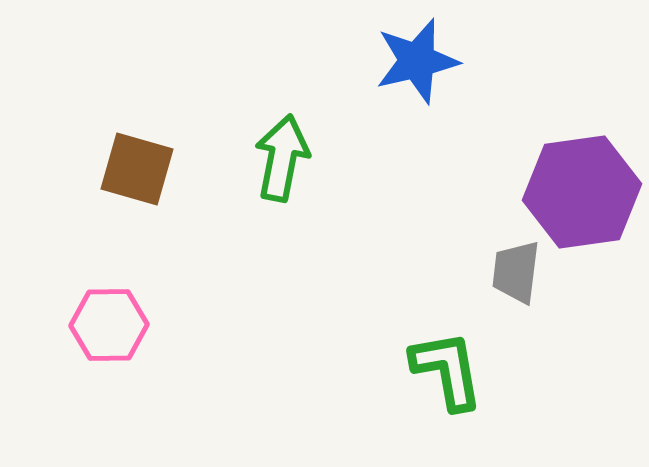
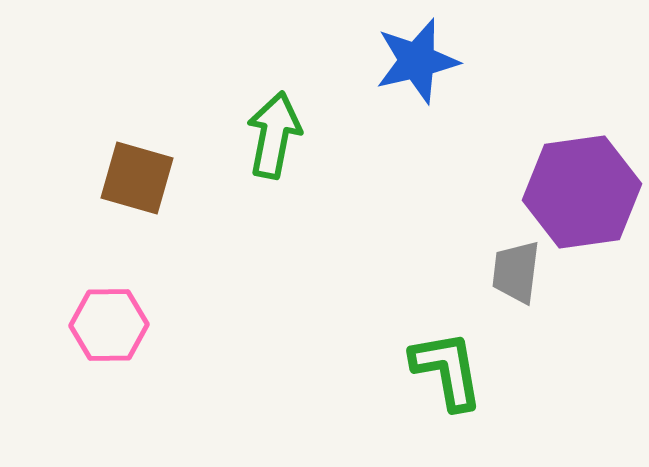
green arrow: moved 8 px left, 23 px up
brown square: moved 9 px down
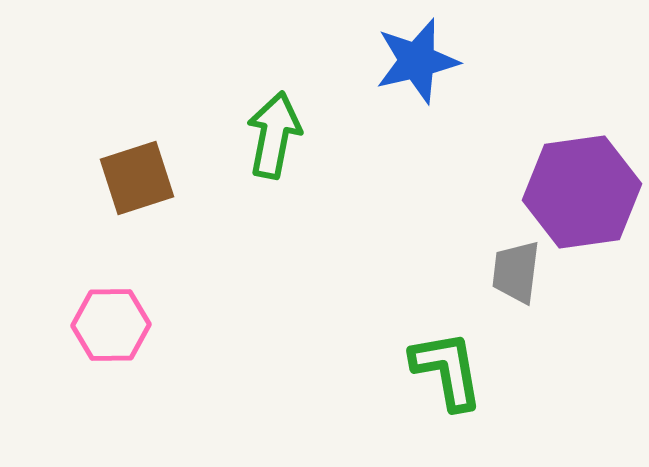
brown square: rotated 34 degrees counterclockwise
pink hexagon: moved 2 px right
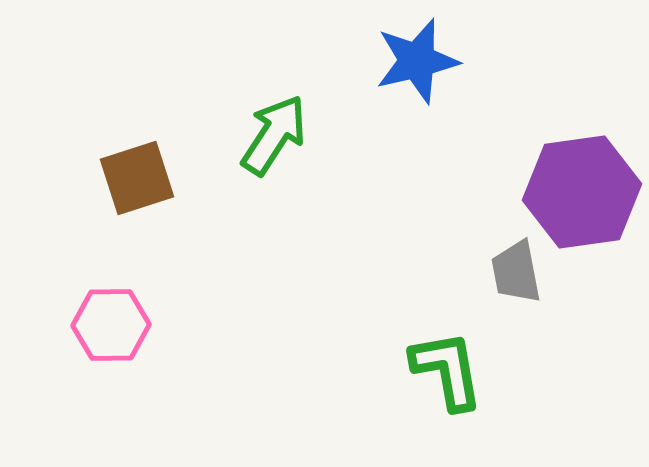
green arrow: rotated 22 degrees clockwise
gray trapezoid: rotated 18 degrees counterclockwise
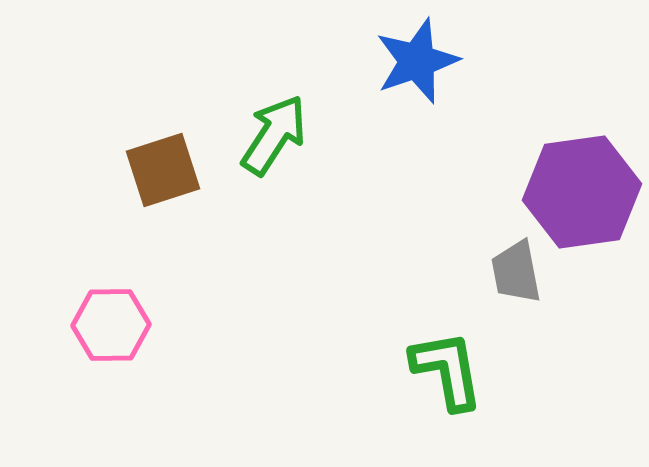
blue star: rotated 6 degrees counterclockwise
brown square: moved 26 px right, 8 px up
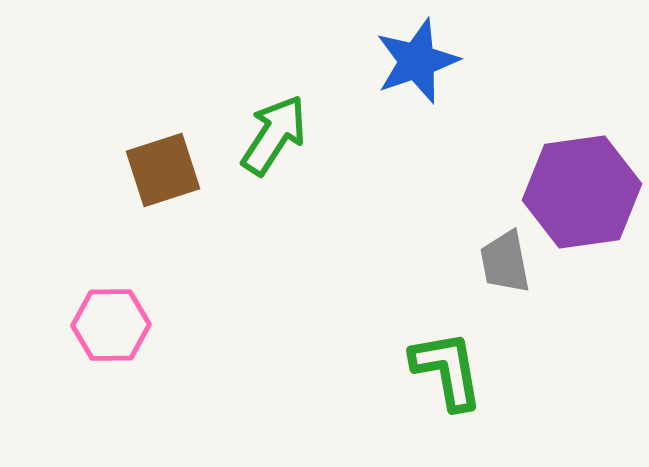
gray trapezoid: moved 11 px left, 10 px up
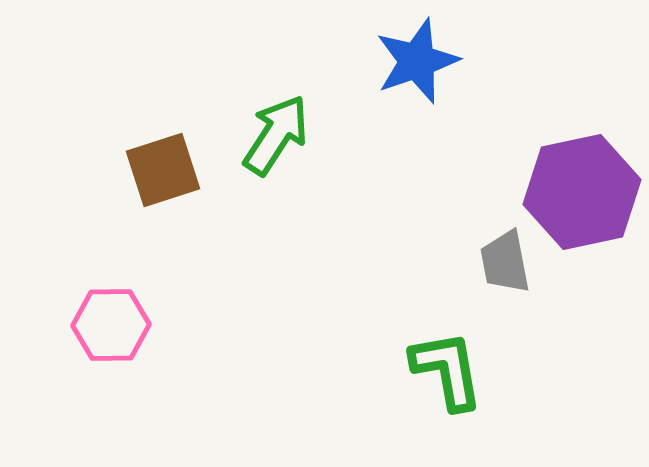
green arrow: moved 2 px right
purple hexagon: rotated 4 degrees counterclockwise
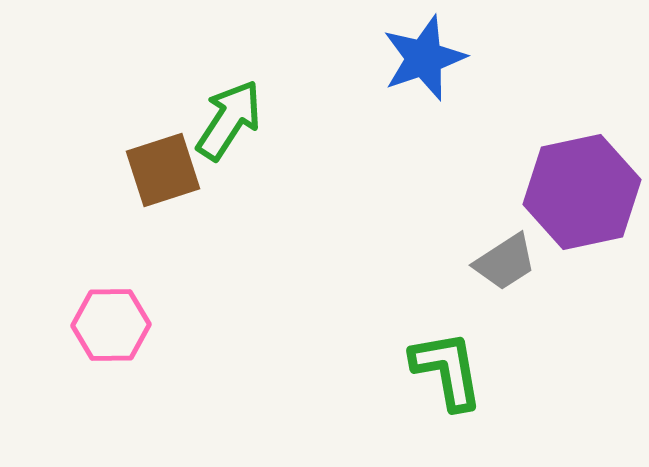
blue star: moved 7 px right, 3 px up
green arrow: moved 47 px left, 15 px up
gray trapezoid: rotated 112 degrees counterclockwise
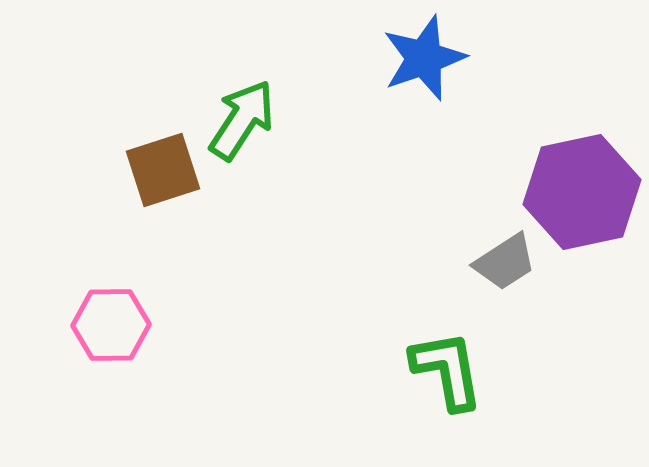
green arrow: moved 13 px right
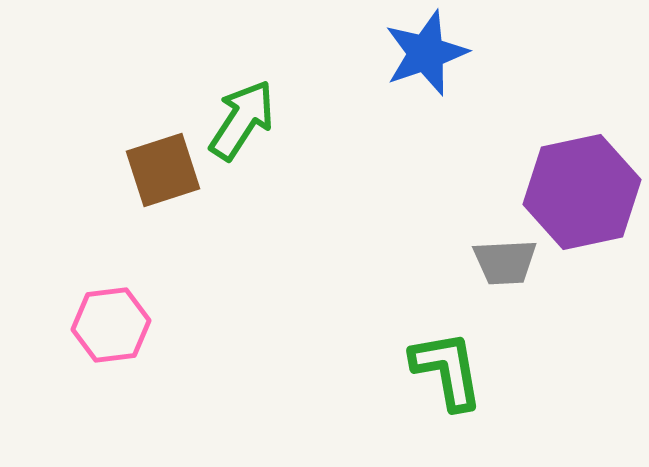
blue star: moved 2 px right, 5 px up
gray trapezoid: rotated 30 degrees clockwise
pink hexagon: rotated 6 degrees counterclockwise
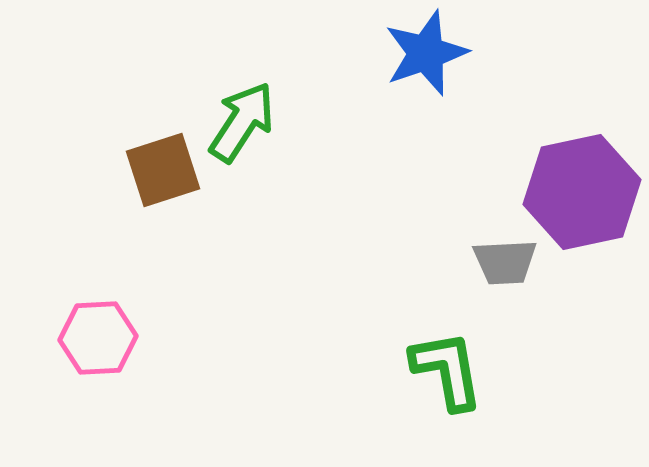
green arrow: moved 2 px down
pink hexagon: moved 13 px left, 13 px down; rotated 4 degrees clockwise
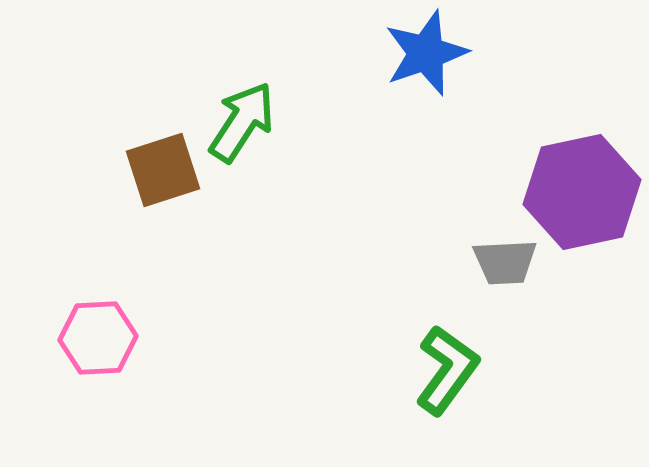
green L-shape: rotated 46 degrees clockwise
